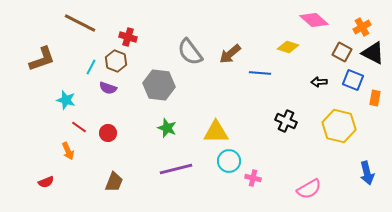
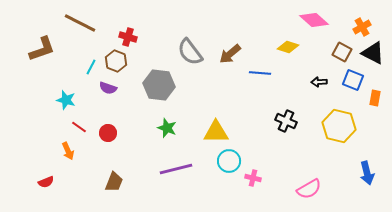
brown L-shape: moved 10 px up
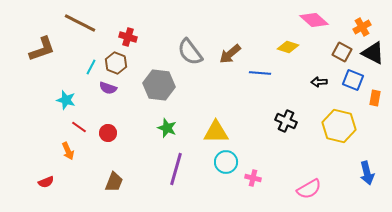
brown hexagon: moved 2 px down
cyan circle: moved 3 px left, 1 px down
purple line: rotated 60 degrees counterclockwise
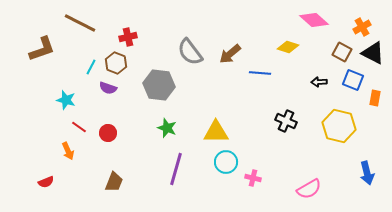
red cross: rotated 30 degrees counterclockwise
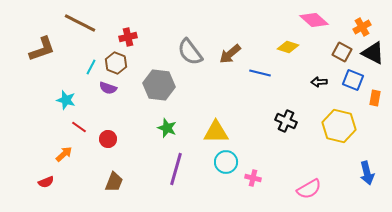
blue line: rotated 10 degrees clockwise
red circle: moved 6 px down
orange arrow: moved 4 px left, 3 px down; rotated 108 degrees counterclockwise
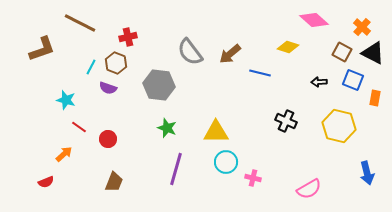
orange cross: rotated 18 degrees counterclockwise
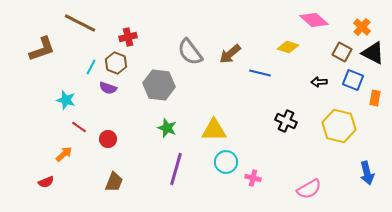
yellow triangle: moved 2 px left, 2 px up
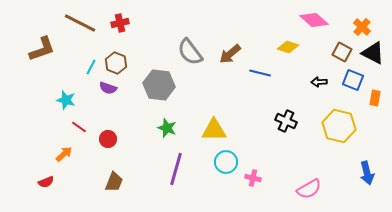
red cross: moved 8 px left, 14 px up
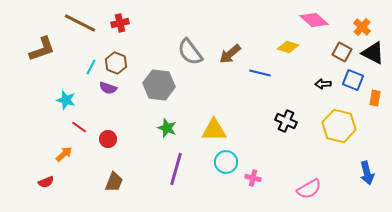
black arrow: moved 4 px right, 2 px down
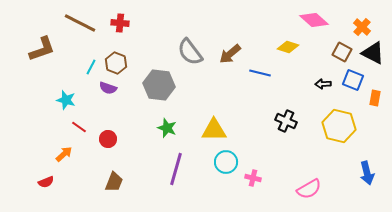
red cross: rotated 18 degrees clockwise
